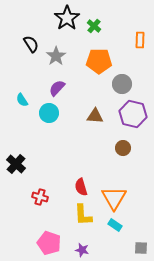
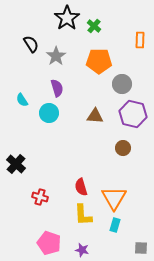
purple semicircle: rotated 120 degrees clockwise
cyan rectangle: rotated 72 degrees clockwise
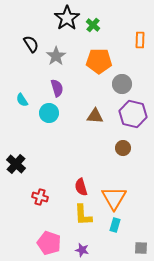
green cross: moved 1 px left, 1 px up
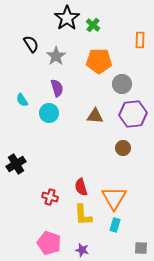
purple hexagon: rotated 20 degrees counterclockwise
black cross: rotated 18 degrees clockwise
red cross: moved 10 px right
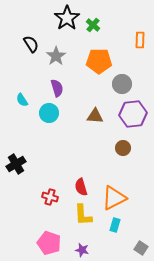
orange triangle: rotated 32 degrees clockwise
gray square: rotated 32 degrees clockwise
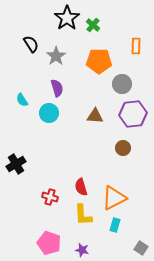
orange rectangle: moved 4 px left, 6 px down
